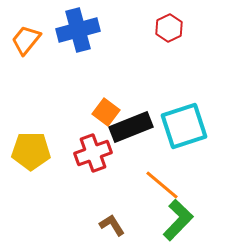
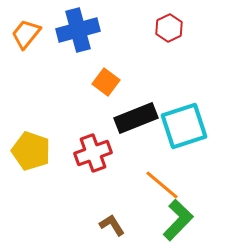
orange trapezoid: moved 6 px up
orange square: moved 30 px up
black rectangle: moved 5 px right, 9 px up
yellow pentagon: rotated 18 degrees clockwise
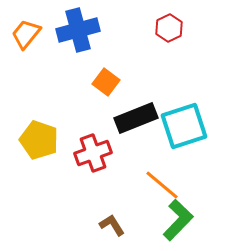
yellow pentagon: moved 8 px right, 11 px up
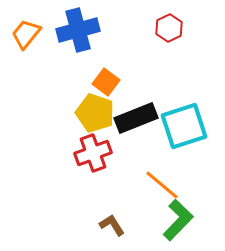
yellow pentagon: moved 56 px right, 27 px up
